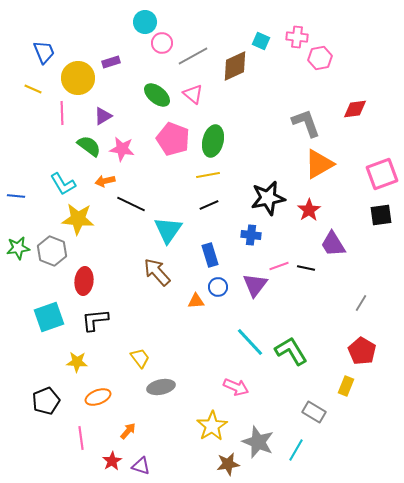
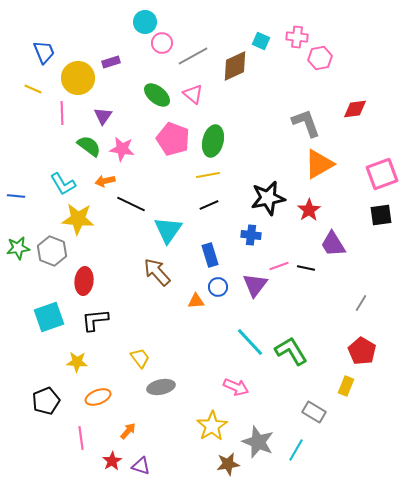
purple triangle at (103, 116): rotated 24 degrees counterclockwise
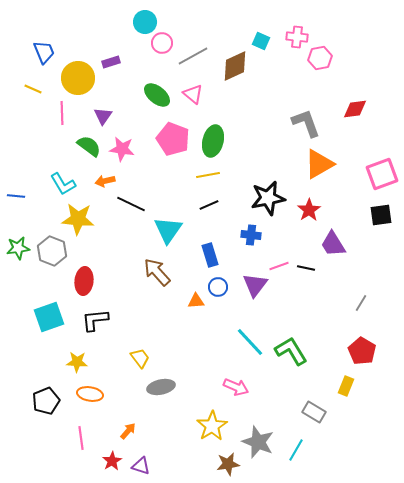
orange ellipse at (98, 397): moved 8 px left, 3 px up; rotated 30 degrees clockwise
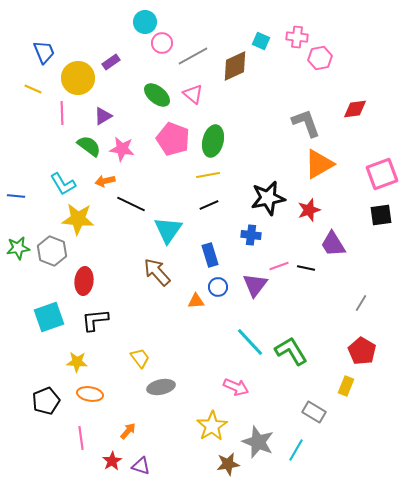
purple rectangle at (111, 62): rotated 18 degrees counterclockwise
purple triangle at (103, 116): rotated 24 degrees clockwise
red star at (309, 210): rotated 15 degrees clockwise
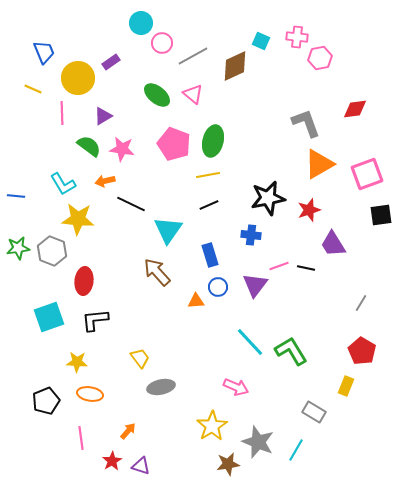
cyan circle at (145, 22): moved 4 px left, 1 px down
pink pentagon at (173, 139): moved 1 px right, 5 px down
pink square at (382, 174): moved 15 px left
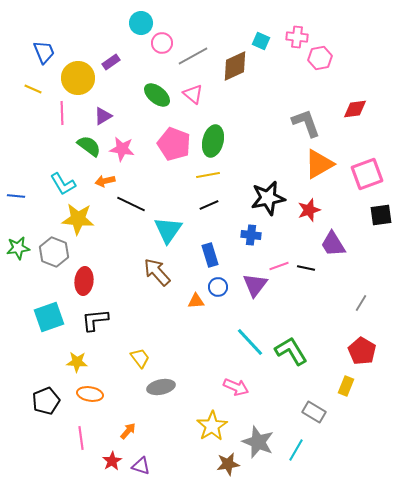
gray hexagon at (52, 251): moved 2 px right, 1 px down
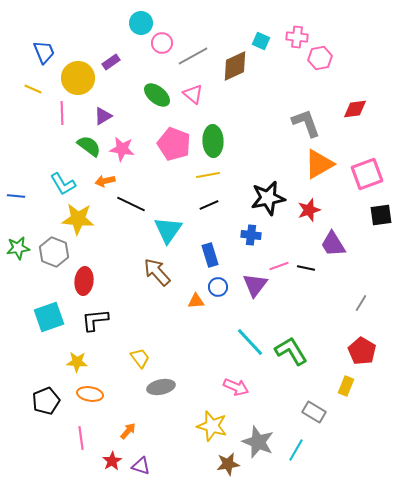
green ellipse at (213, 141): rotated 16 degrees counterclockwise
yellow star at (212, 426): rotated 24 degrees counterclockwise
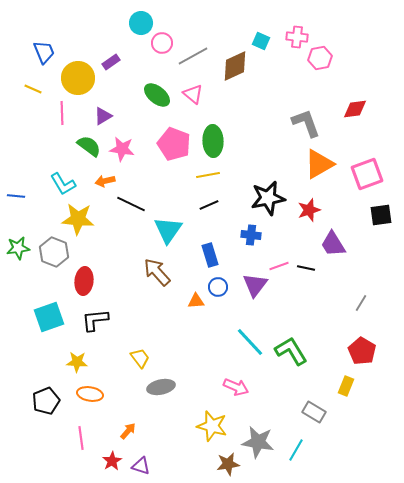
gray star at (258, 442): rotated 12 degrees counterclockwise
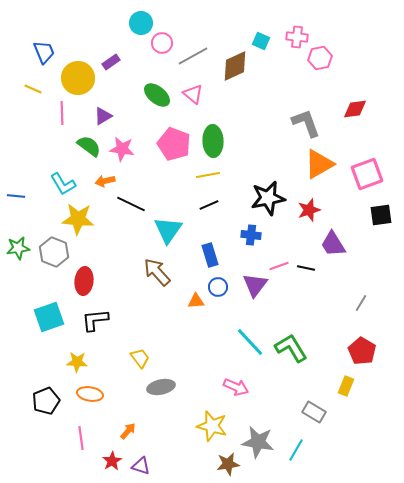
green L-shape at (291, 351): moved 3 px up
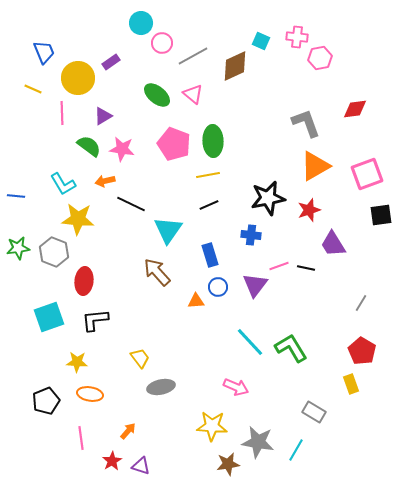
orange triangle at (319, 164): moved 4 px left, 2 px down
yellow rectangle at (346, 386): moved 5 px right, 2 px up; rotated 42 degrees counterclockwise
yellow star at (212, 426): rotated 12 degrees counterclockwise
